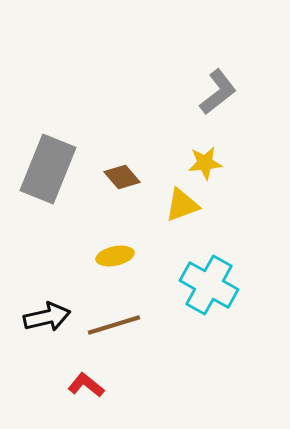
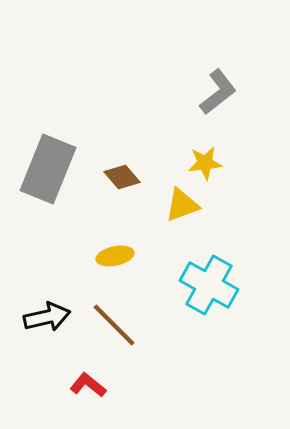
brown line: rotated 62 degrees clockwise
red L-shape: moved 2 px right
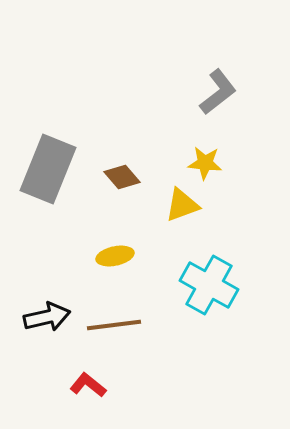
yellow star: rotated 12 degrees clockwise
brown line: rotated 52 degrees counterclockwise
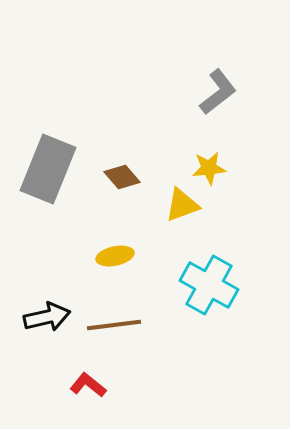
yellow star: moved 4 px right, 5 px down; rotated 12 degrees counterclockwise
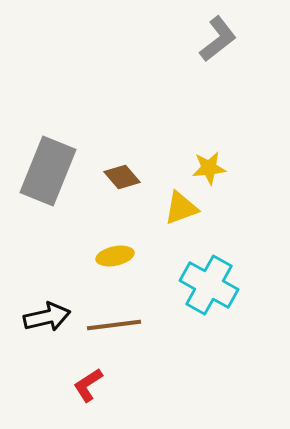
gray L-shape: moved 53 px up
gray rectangle: moved 2 px down
yellow triangle: moved 1 px left, 3 px down
red L-shape: rotated 72 degrees counterclockwise
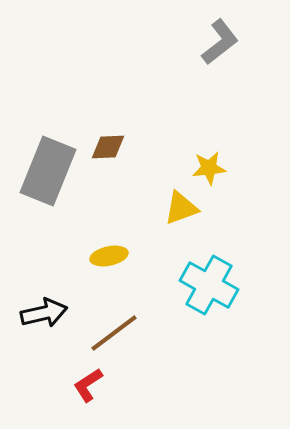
gray L-shape: moved 2 px right, 3 px down
brown diamond: moved 14 px left, 30 px up; rotated 51 degrees counterclockwise
yellow ellipse: moved 6 px left
black arrow: moved 3 px left, 4 px up
brown line: moved 8 px down; rotated 30 degrees counterclockwise
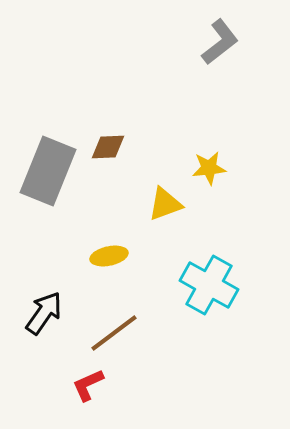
yellow triangle: moved 16 px left, 4 px up
black arrow: rotated 42 degrees counterclockwise
red L-shape: rotated 9 degrees clockwise
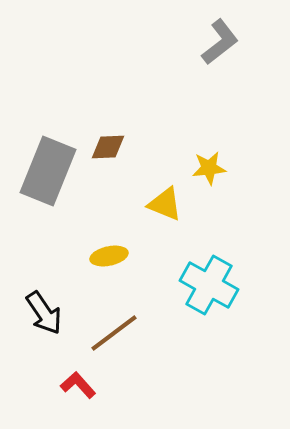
yellow triangle: rotated 42 degrees clockwise
black arrow: rotated 111 degrees clockwise
red L-shape: moved 10 px left; rotated 72 degrees clockwise
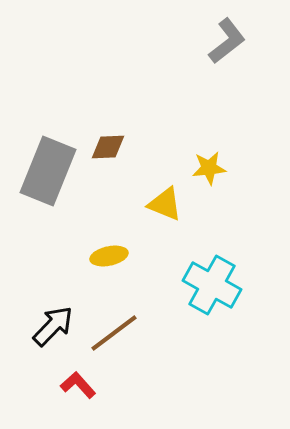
gray L-shape: moved 7 px right, 1 px up
cyan cross: moved 3 px right
black arrow: moved 9 px right, 13 px down; rotated 102 degrees counterclockwise
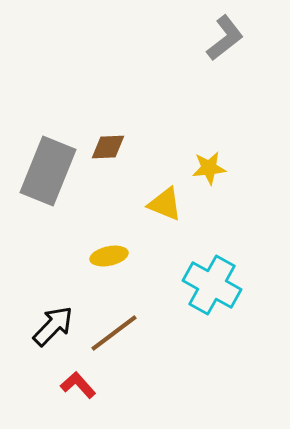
gray L-shape: moved 2 px left, 3 px up
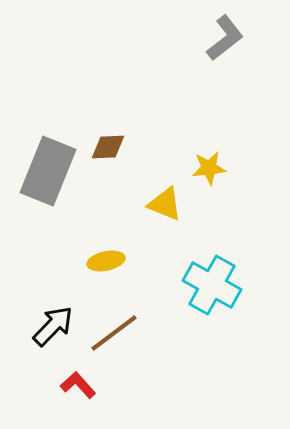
yellow ellipse: moved 3 px left, 5 px down
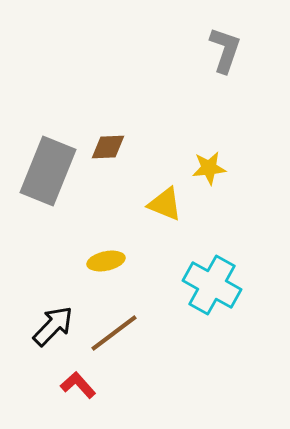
gray L-shape: moved 12 px down; rotated 33 degrees counterclockwise
